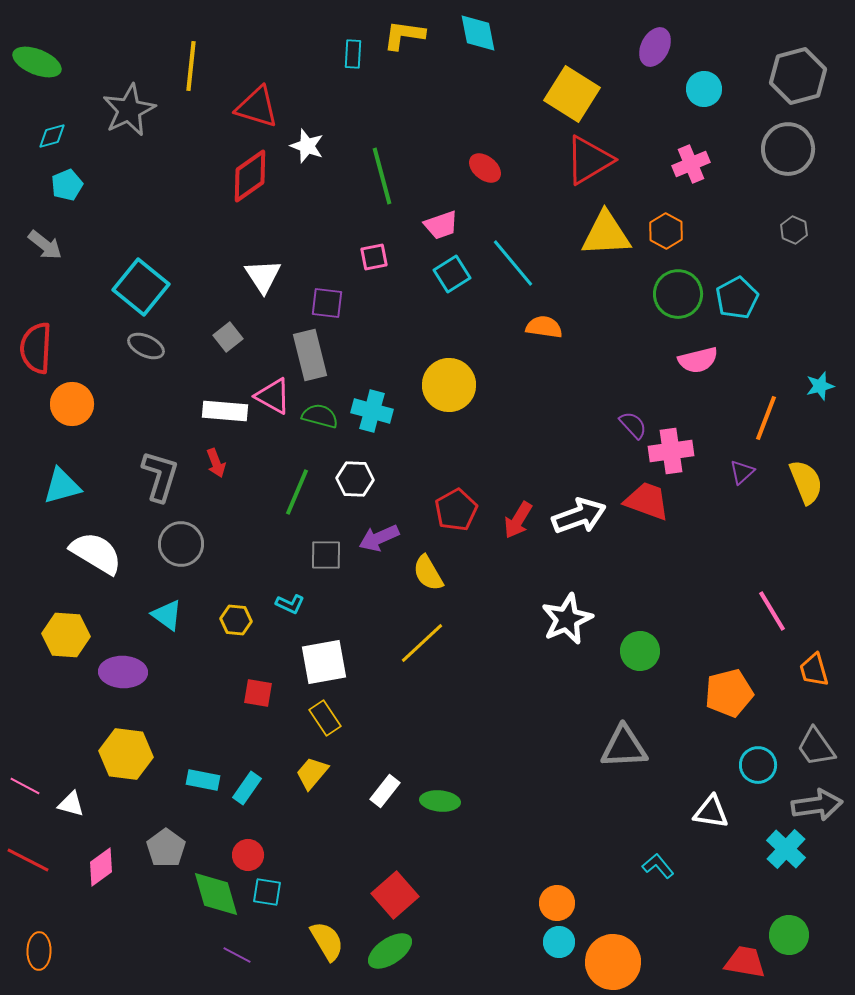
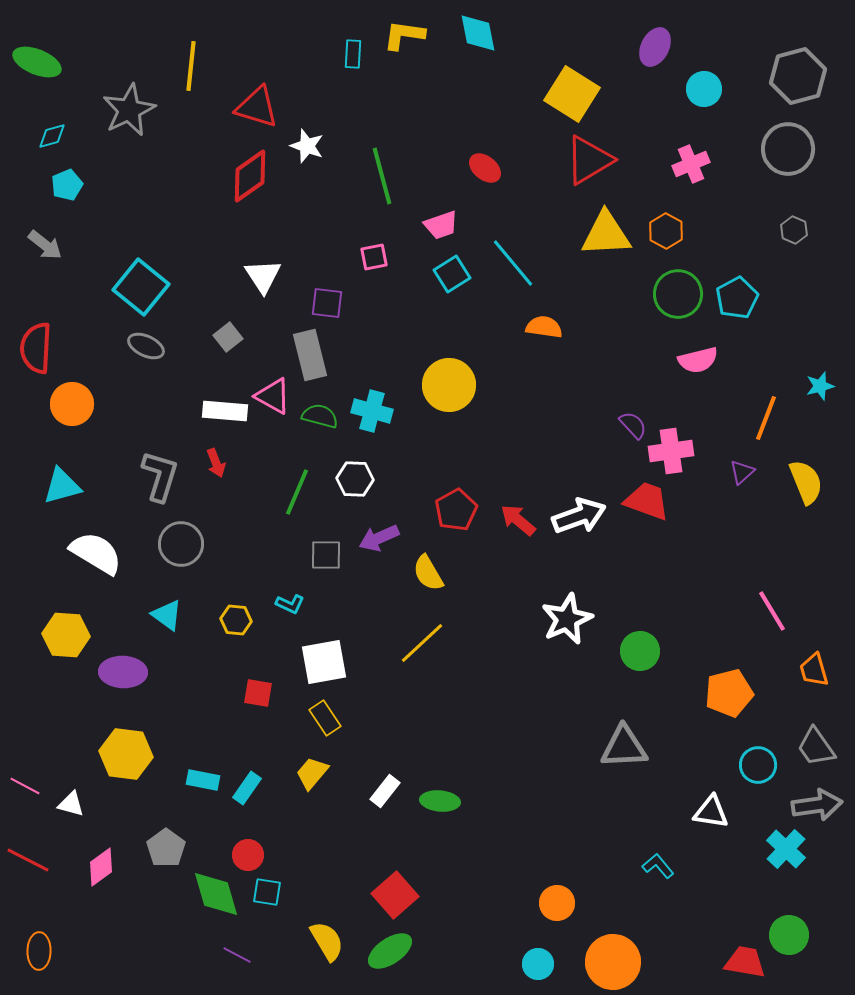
red arrow at (518, 520): rotated 99 degrees clockwise
cyan circle at (559, 942): moved 21 px left, 22 px down
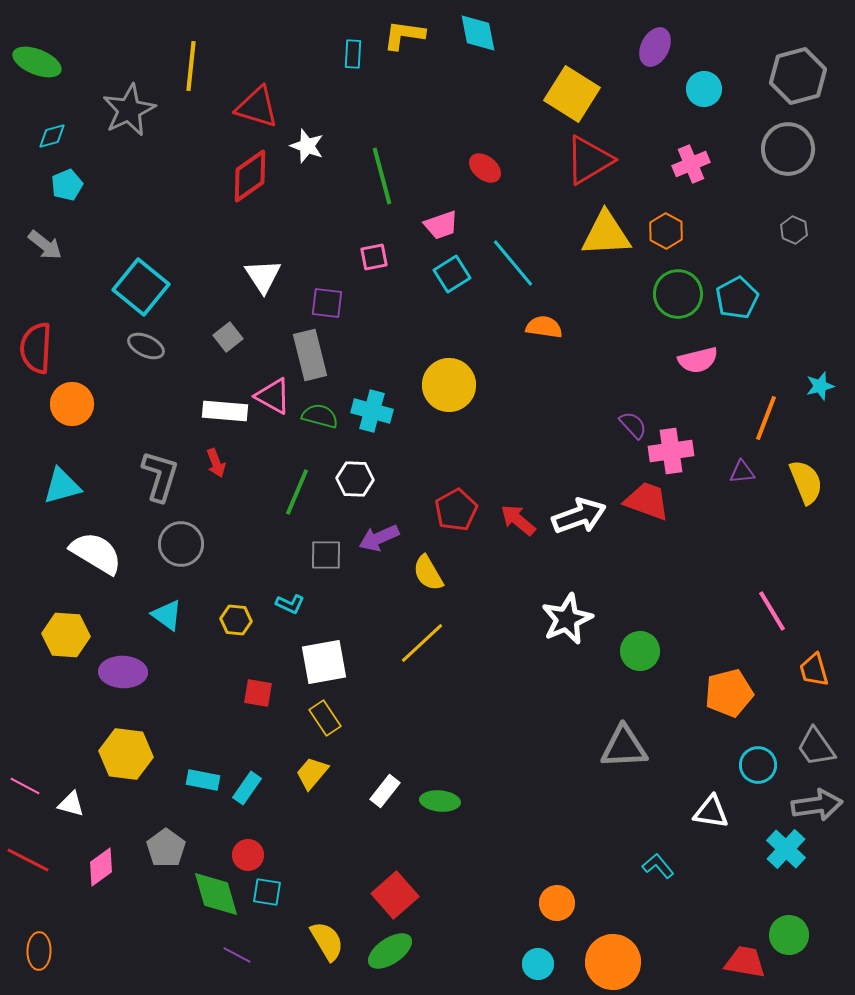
purple triangle at (742, 472): rotated 36 degrees clockwise
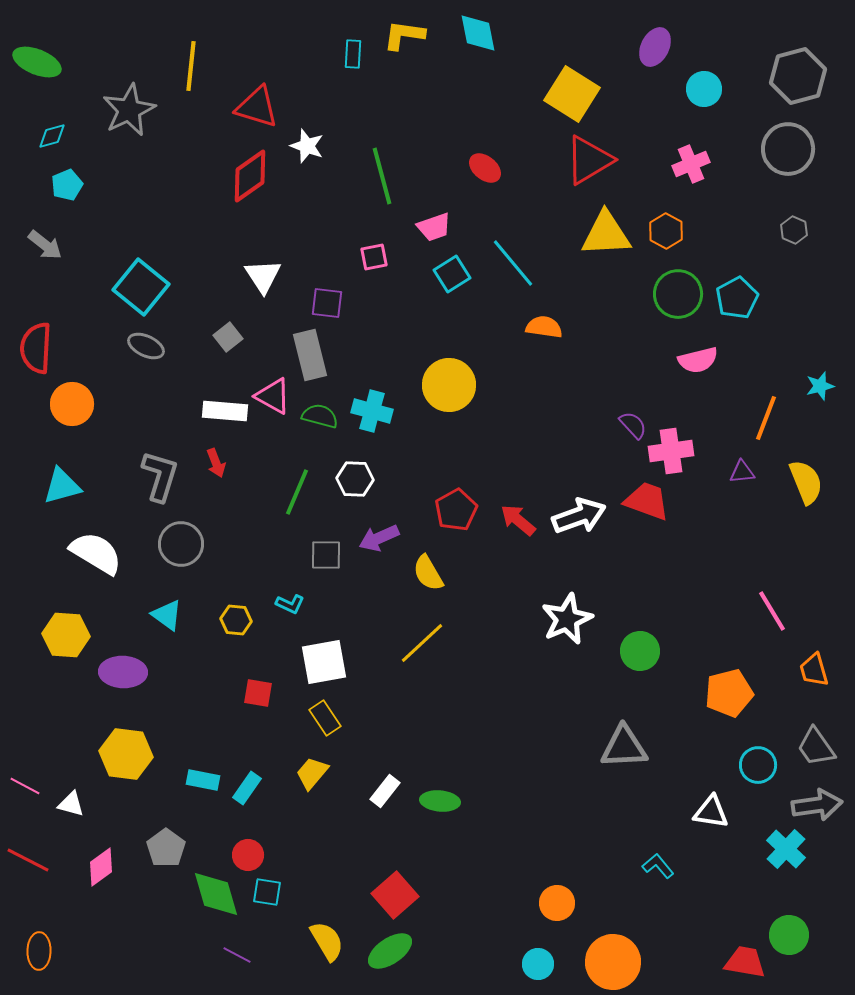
pink trapezoid at (441, 225): moved 7 px left, 2 px down
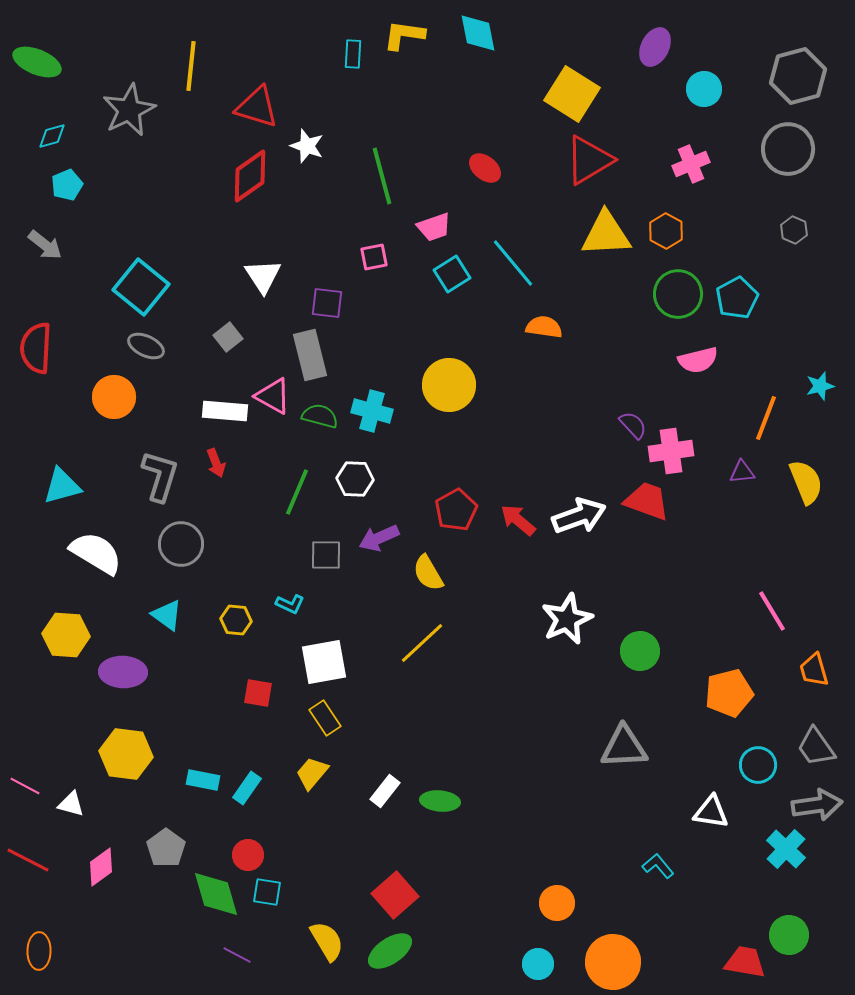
orange circle at (72, 404): moved 42 px right, 7 px up
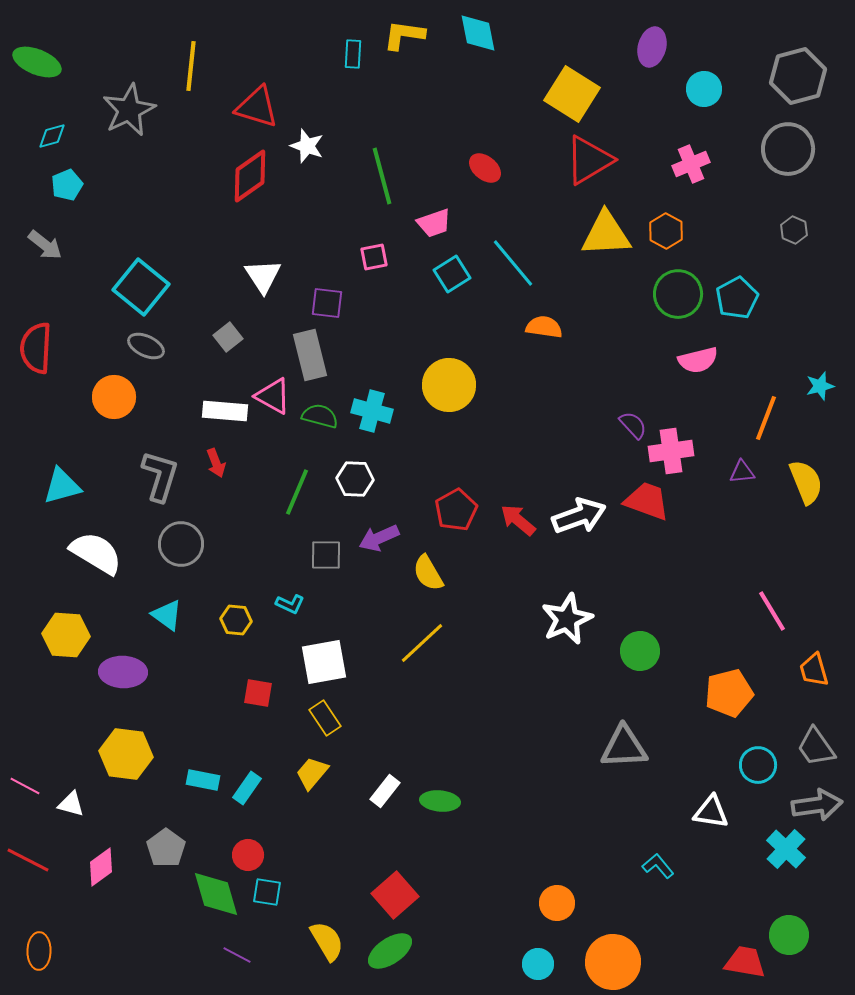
purple ellipse at (655, 47): moved 3 px left; rotated 12 degrees counterclockwise
pink trapezoid at (434, 227): moved 4 px up
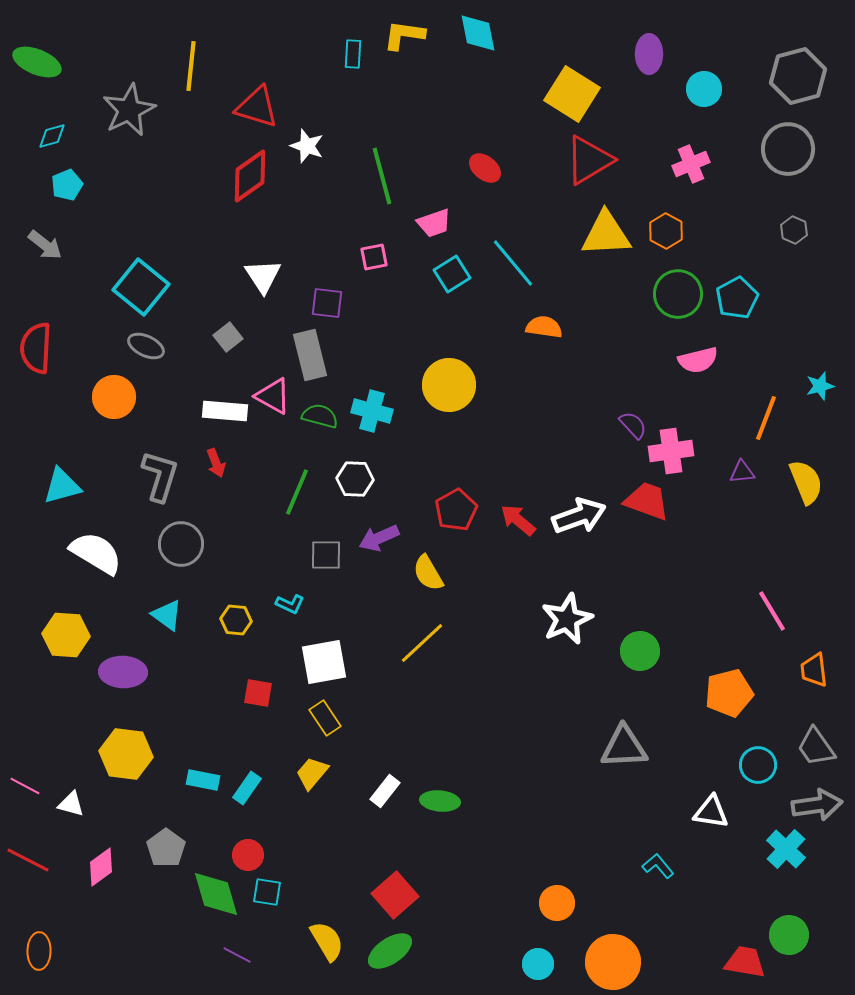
purple ellipse at (652, 47): moved 3 px left, 7 px down; rotated 15 degrees counterclockwise
orange trapezoid at (814, 670): rotated 9 degrees clockwise
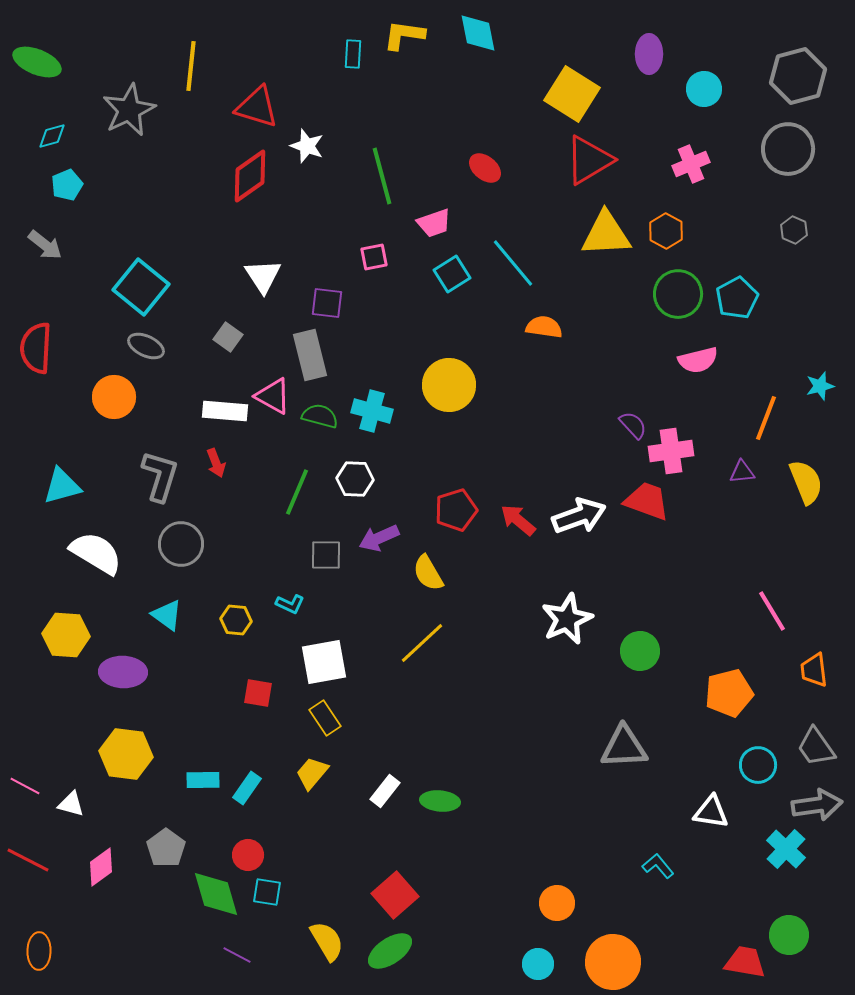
gray square at (228, 337): rotated 16 degrees counterclockwise
red pentagon at (456, 510): rotated 12 degrees clockwise
cyan rectangle at (203, 780): rotated 12 degrees counterclockwise
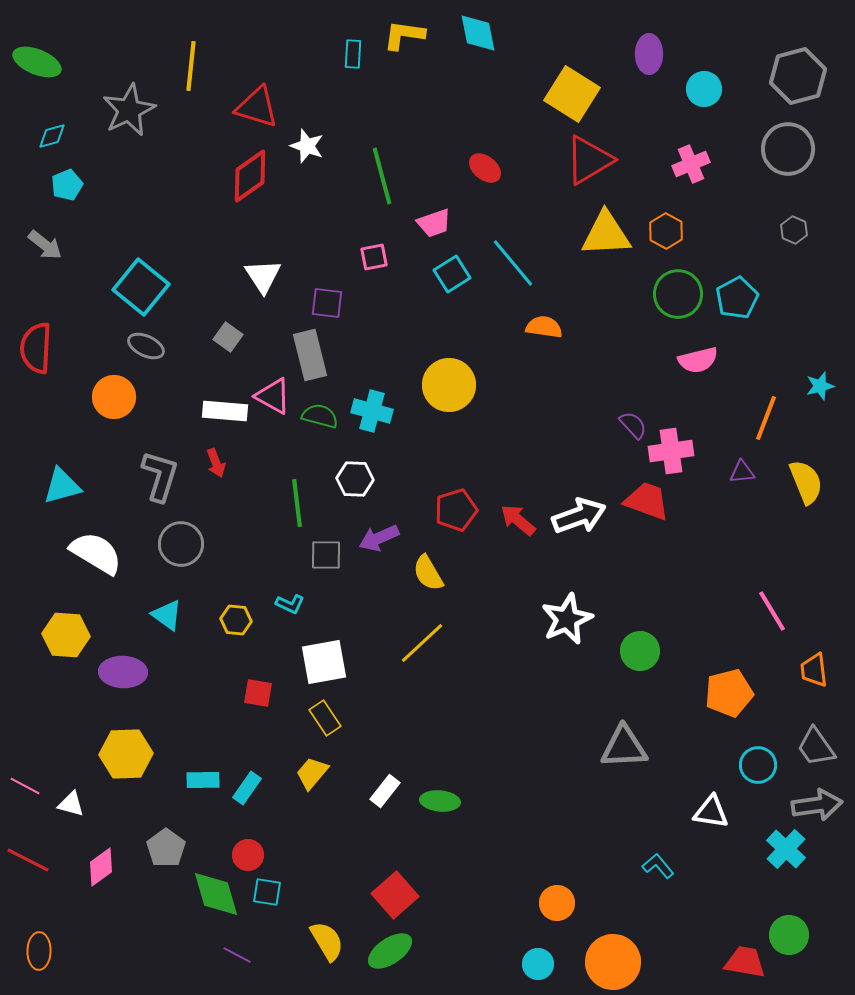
green line at (297, 492): moved 11 px down; rotated 30 degrees counterclockwise
yellow hexagon at (126, 754): rotated 9 degrees counterclockwise
